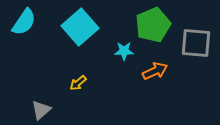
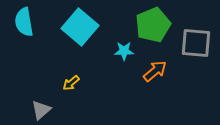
cyan semicircle: rotated 136 degrees clockwise
cyan square: rotated 9 degrees counterclockwise
orange arrow: rotated 15 degrees counterclockwise
yellow arrow: moved 7 px left
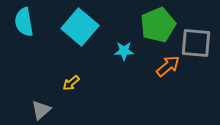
green pentagon: moved 5 px right
orange arrow: moved 13 px right, 5 px up
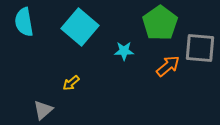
green pentagon: moved 2 px right, 2 px up; rotated 12 degrees counterclockwise
gray square: moved 4 px right, 5 px down
gray triangle: moved 2 px right
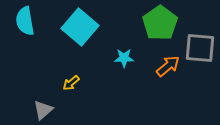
cyan semicircle: moved 1 px right, 1 px up
cyan star: moved 7 px down
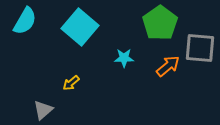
cyan semicircle: rotated 140 degrees counterclockwise
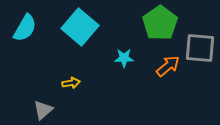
cyan semicircle: moved 7 px down
yellow arrow: rotated 150 degrees counterclockwise
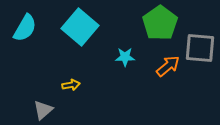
cyan star: moved 1 px right, 1 px up
yellow arrow: moved 2 px down
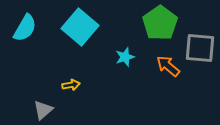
cyan star: rotated 18 degrees counterclockwise
orange arrow: rotated 100 degrees counterclockwise
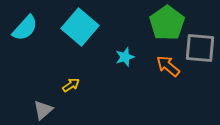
green pentagon: moved 7 px right
cyan semicircle: rotated 12 degrees clockwise
yellow arrow: rotated 24 degrees counterclockwise
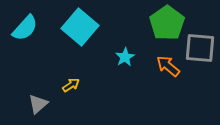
cyan star: rotated 12 degrees counterclockwise
gray triangle: moved 5 px left, 6 px up
